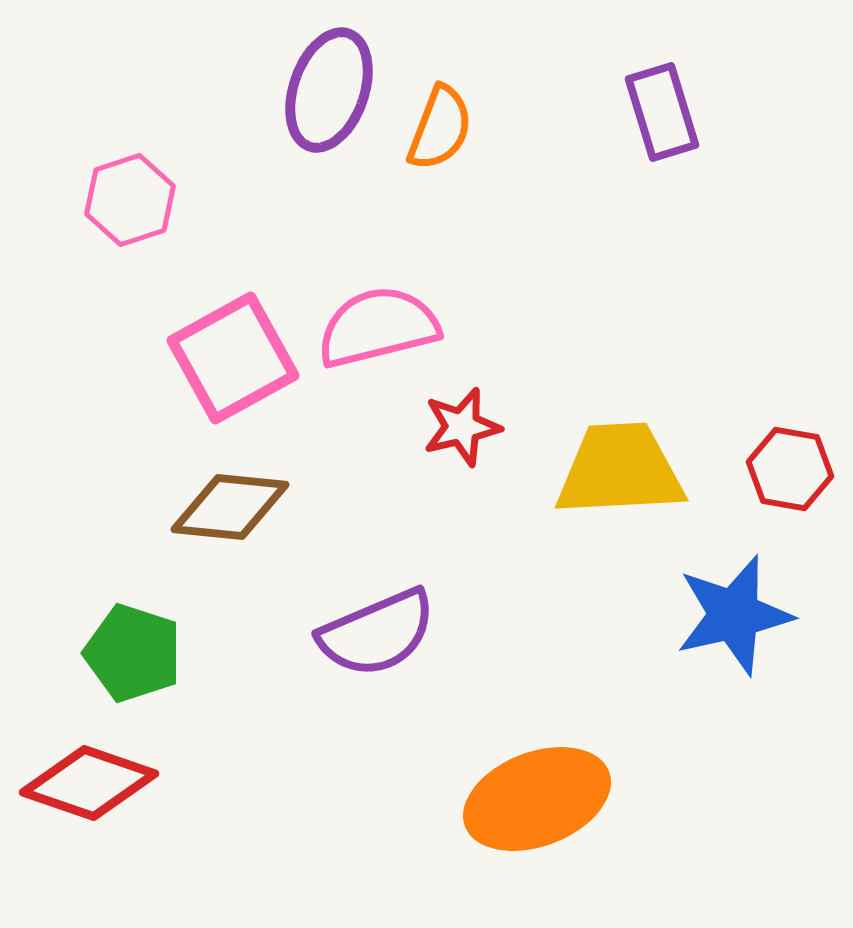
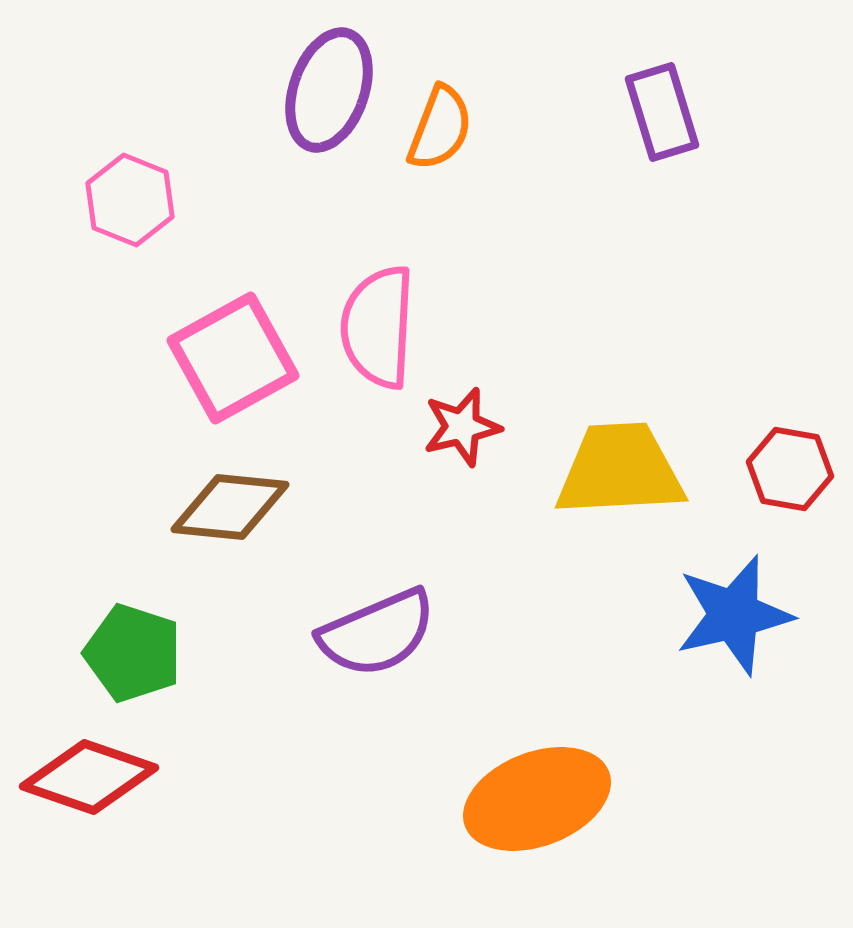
pink hexagon: rotated 20 degrees counterclockwise
pink semicircle: rotated 73 degrees counterclockwise
red diamond: moved 6 px up
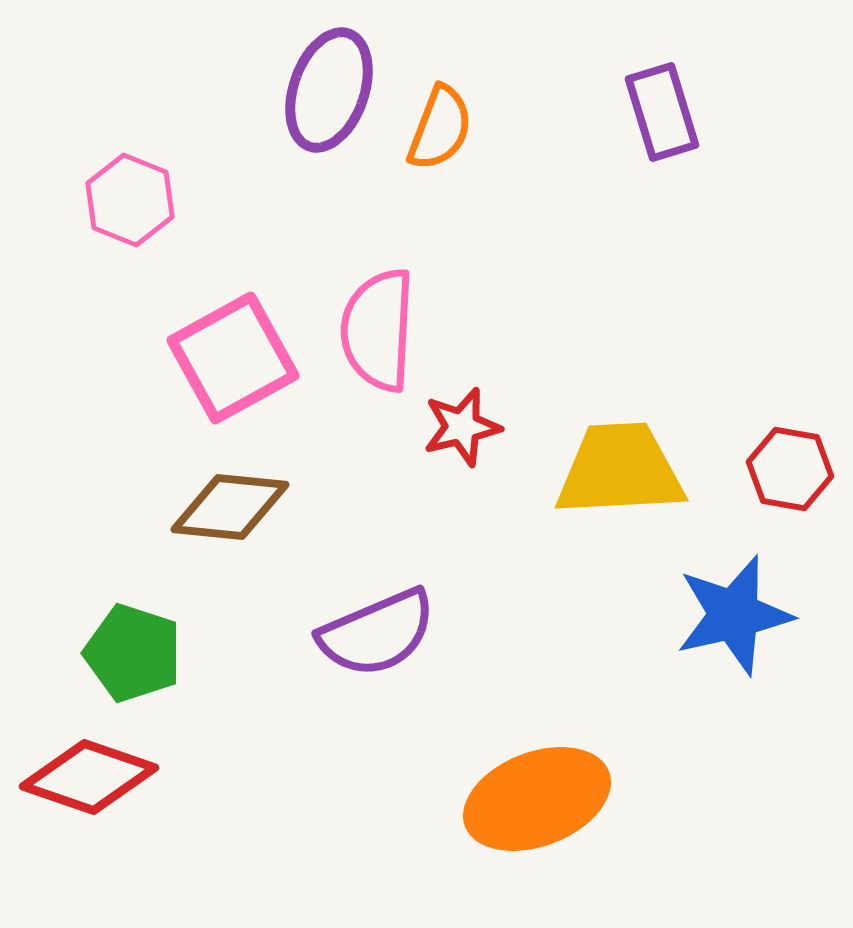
pink semicircle: moved 3 px down
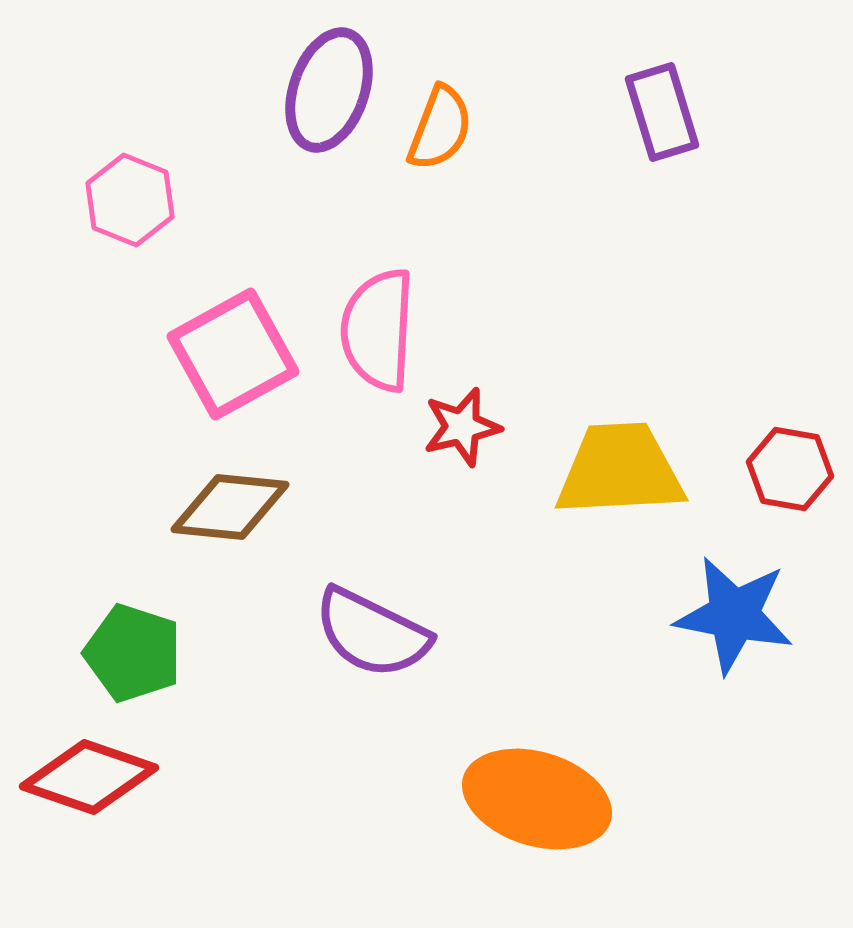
pink square: moved 4 px up
blue star: rotated 24 degrees clockwise
purple semicircle: moved 5 px left; rotated 49 degrees clockwise
orange ellipse: rotated 38 degrees clockwise
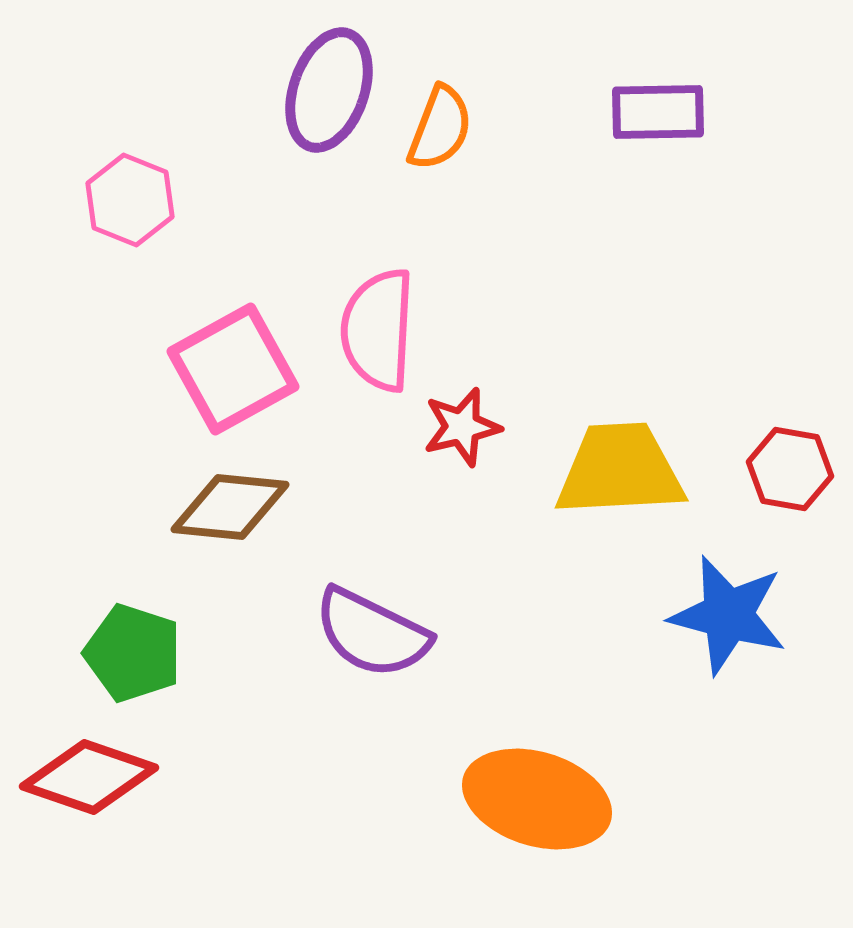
purple rectangle: moved 4 px left; rotated 74 degrees counterclockwise
pink square: moved 15 px down
blue star: moved 6 px left; rotated 4 degrees clockwise
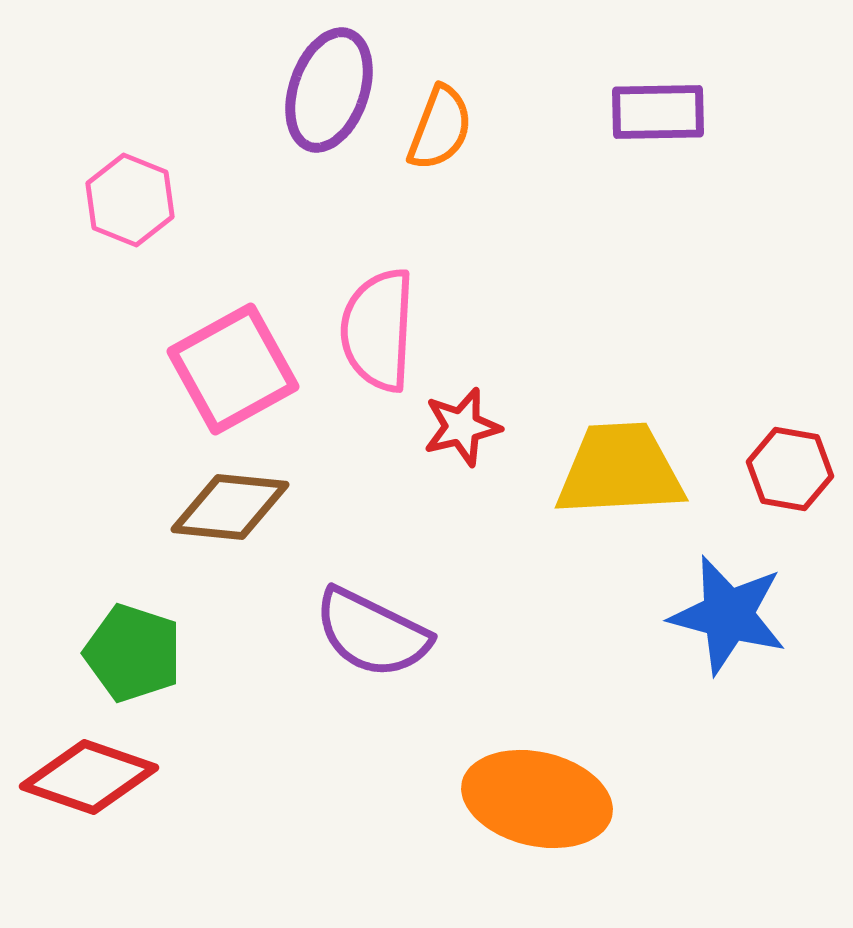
orange ellipse: rotated 4 degrees counterclockwise
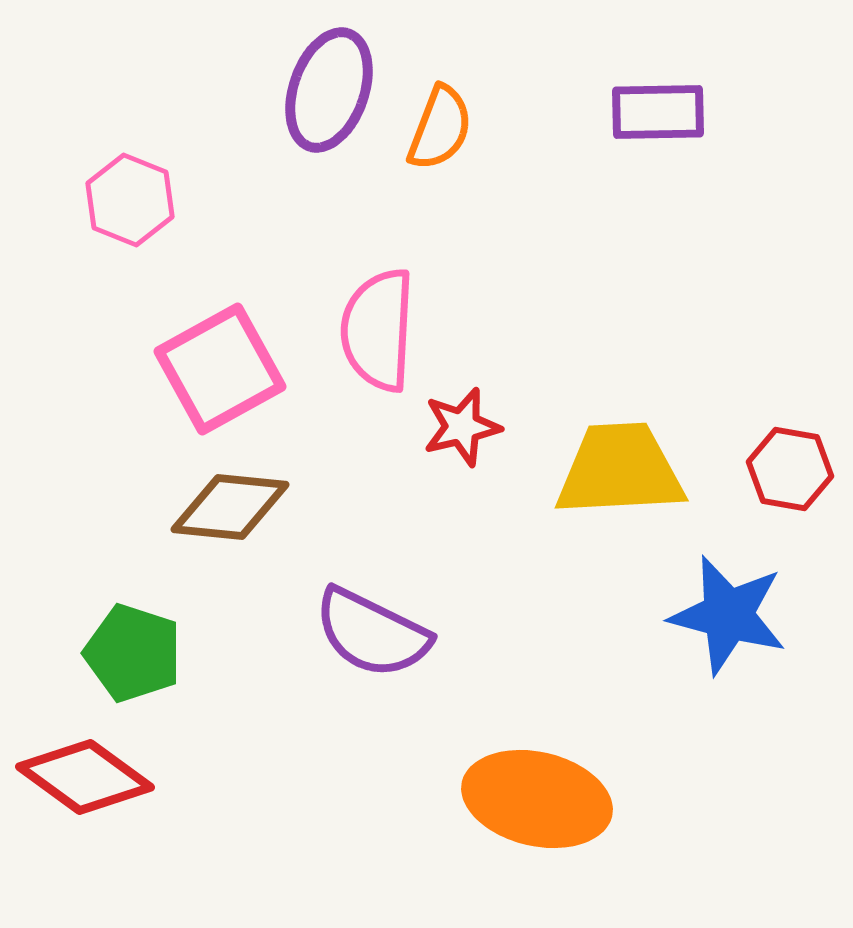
pink square: moved 13 px left
red diamond: moved 4 px left; rotated 17 degrees clockwise
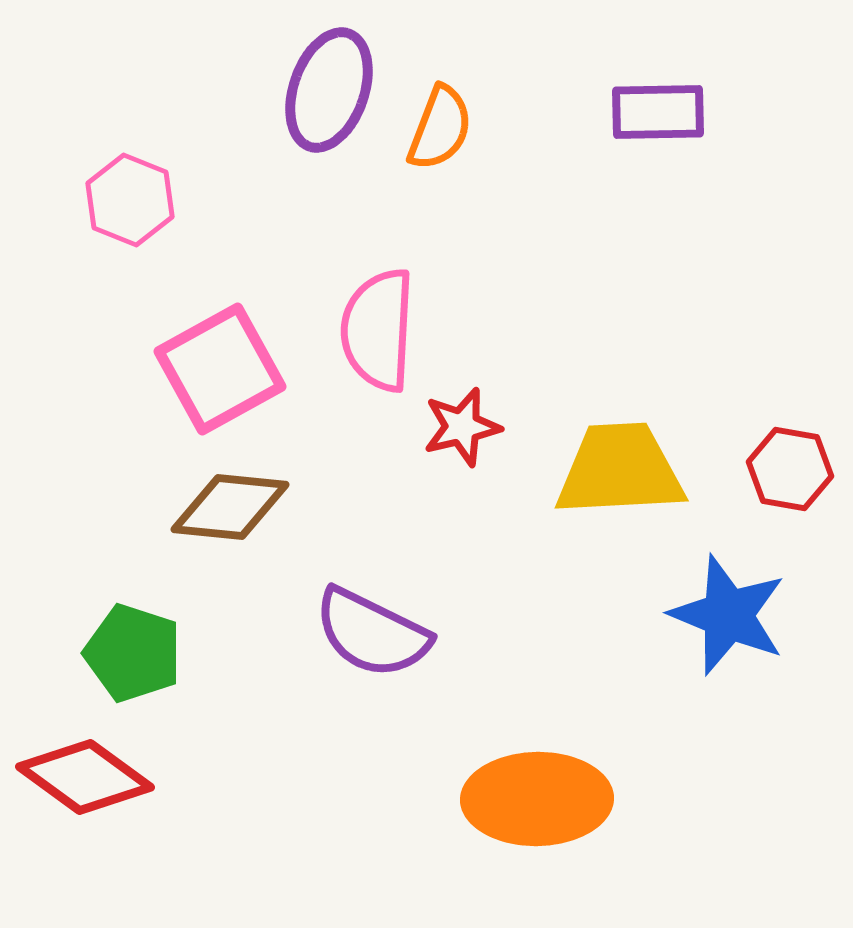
blue star: rotated 7 degrees clockwise
orange ellipse: rotated 14 degrees counterclockwise
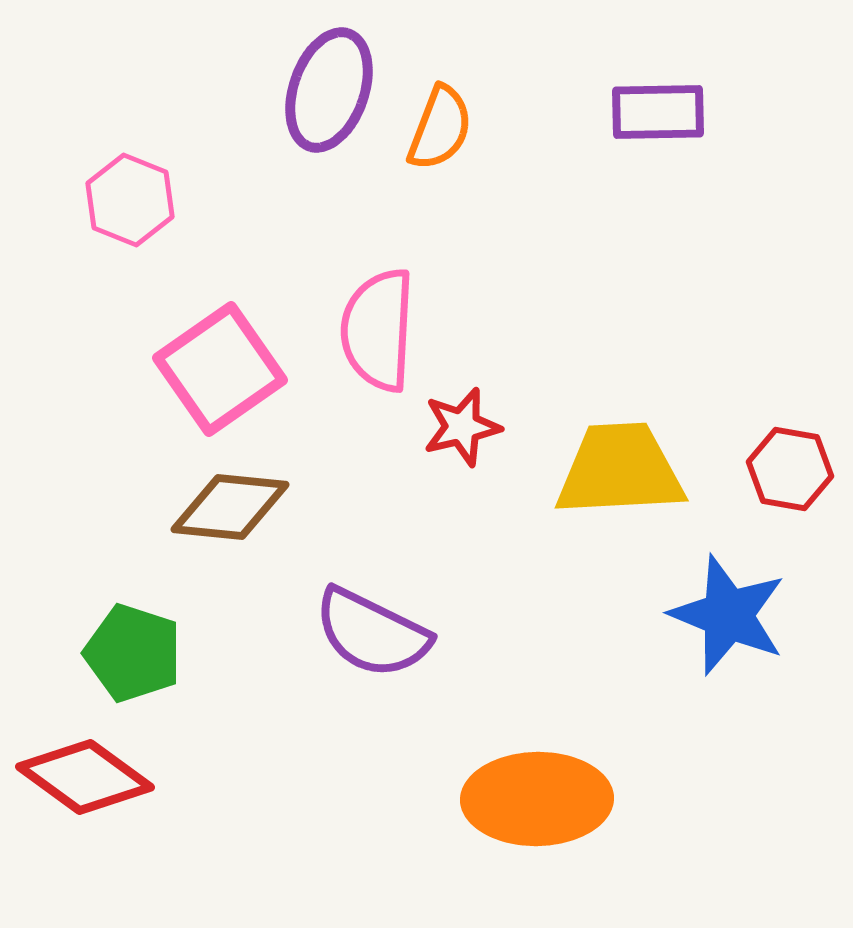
pink square: rotated 6 degrees counterclockwise
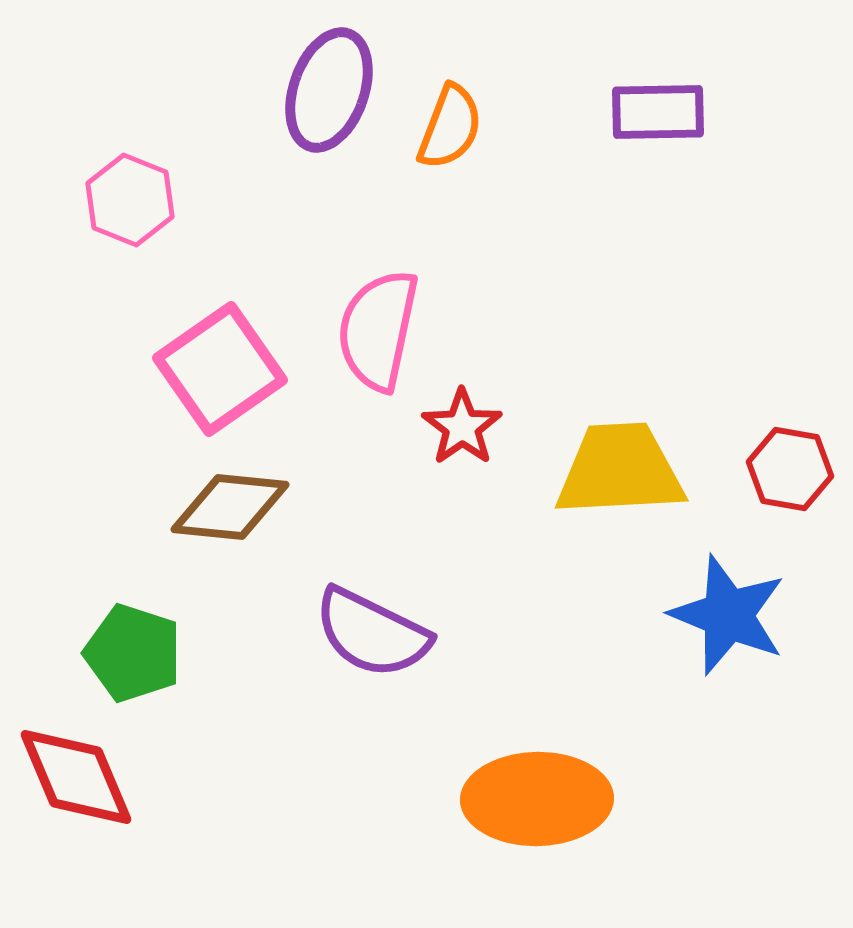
orange semicircle: moved 10 px right, 1 px up
pink semicircle: rotated 9 degrees clockwise
red star: rotated 22 degrees counterclockwise
red diamond: moved 9 px left; rotated 31 degrees clockwise
